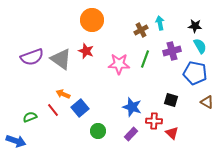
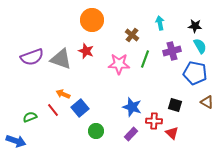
brown cross: moved 9 px left, 5 px down; rotated 24 degrees counterclockwise
gray triangle: rotated 15 degrees counterclockwise
black square: moved 4 px right, 5 px down
green circle: moved 2 px left
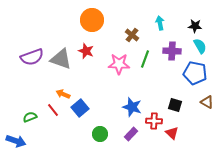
purple cross: rotated 18 degrees clockwise
green circle: moved 4 px right, 3 px down
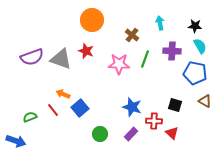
brown triangle: moved 2 px left, 1 px up
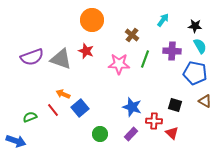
cyan arrow: moved 3 px right, 3 px up; rotated 48 degrees clockwise
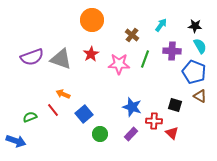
cyan arrow: moved 2 px left, 5 px down
red star: moved 5 px right, 3 px down; rotated 21 degrees clockwise
blue pentagon: moved 1 px left, 1 px up; rotated 10 degrees clockwise
brown triangle: moved 5 px left, 5 px up
blue square: moved 4 px right, 6 px down
